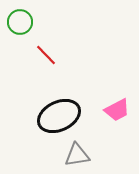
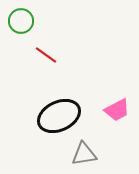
green circle: moved 1 px right, 1 px up
red line: rotated 10 degrees counterclockwise
gray triangle: moved 7 px right, 1 px up
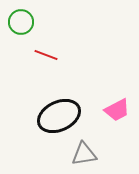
green circle: moved 1 px down
red line: rotated 15 degrees counterclockwise
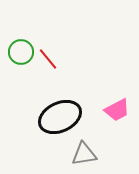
green circle: moved 30 px down
red line: moved 2 px right, 4 px down; rotated 30 degrees clockwise
black ellipse: moved 1 px right, 1 px down
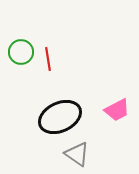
red line: rotated 30 degrees clockwise
gray triangle: moved 7 px left; rotated 44 degrees clockwise
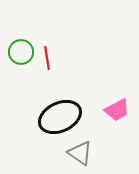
red line: moved 1 px left, 1 px up
gray triangle: moved 3 px right, 1 px up
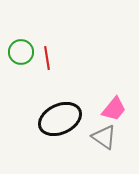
pink trapezoid: moved 3 px left, 1 px up; rotated 24 degrees counterclockwise
black ellipse: moved 2 px down
gray triangle: moved 24 px right, 16 px up
